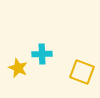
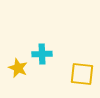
yellow square: moved 2 px down; rotated 15 degrees counterclockwise
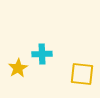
yellow star: rotated 18 degrees clockwise
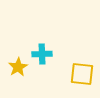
yellow star: moved 1 px up
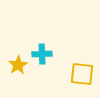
yellow star: moved 2 px up
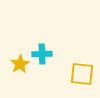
yellow star: moved 2 px right, 1 px up
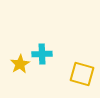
yellow square: rotated 10 degrees clockwise
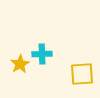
yellow square: rotated 20 degrees counterclockwise
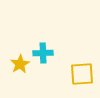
cyan cross: moved 1 px right, 1 px up
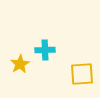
cyan cross: moved 2 px right, 3 px up
